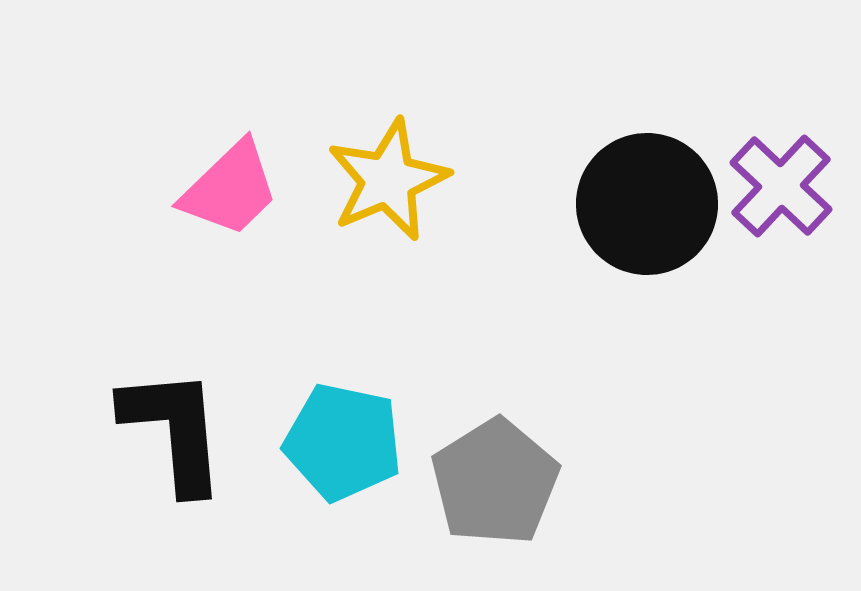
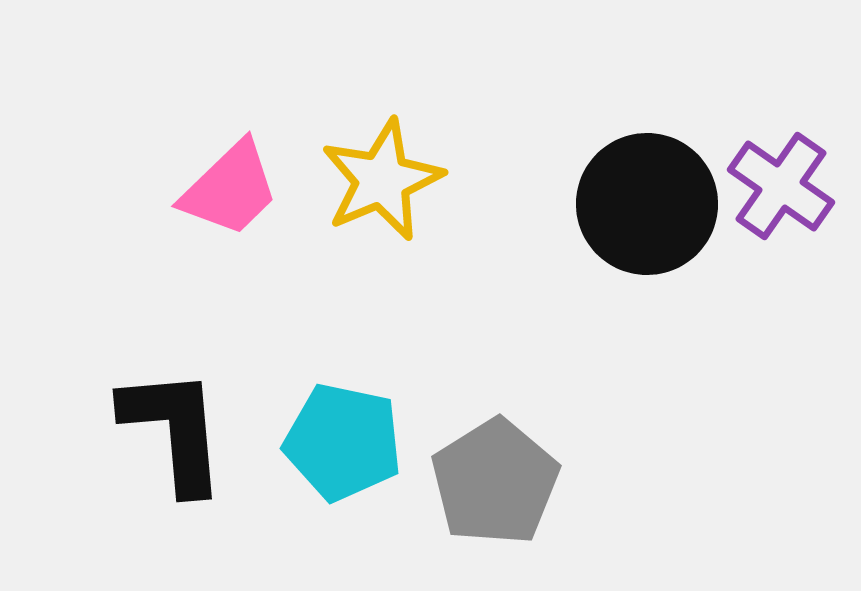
yellow star: moved 6 px left
purple cross: rotated 8 degrees counterclockwise
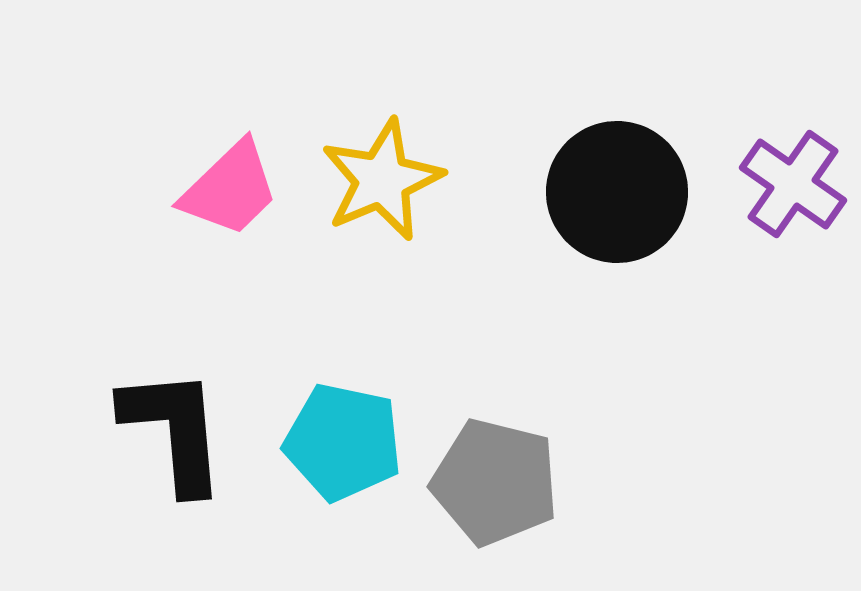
purple cross: moved 12 px right, 2 px up
black circle: moved 30 px left, 12 px up
gray pentagon: rotated 26 degrees counterclockwise
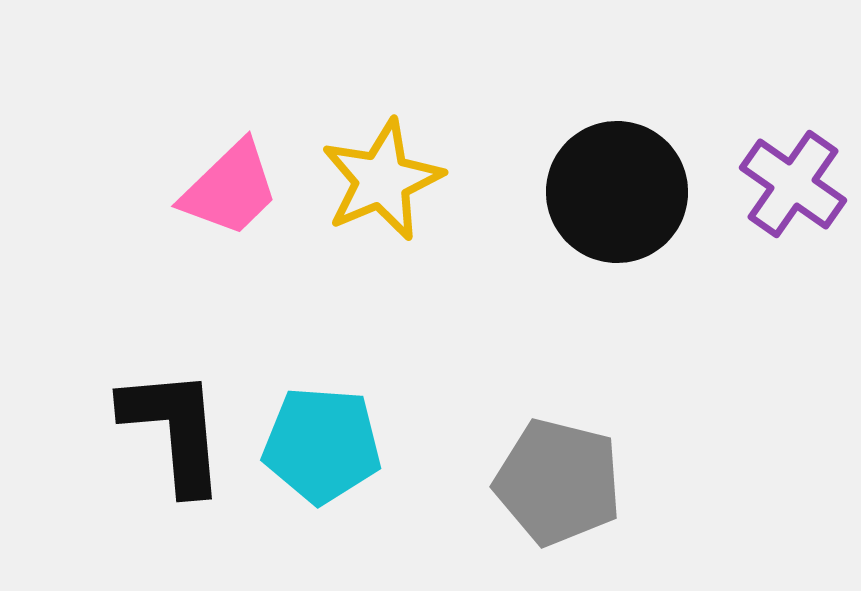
cyan pentagon: moved 21 px left, 3 px down; rotated 8 degrees counterclockwise
gray pentagon: moved 63 px right
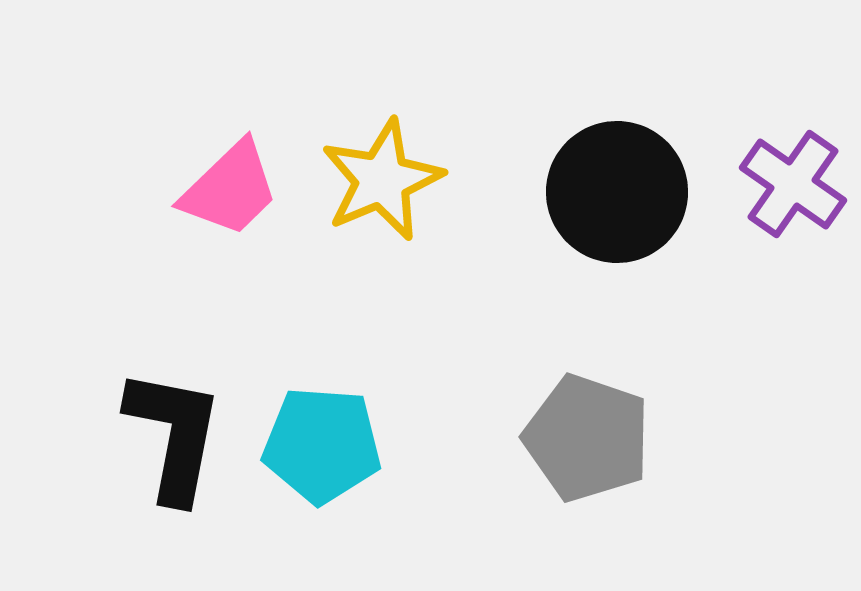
black L-shape: moved 5 px down; rotated 16 degrees clockwise
gray pentagon: moved 29 px right, 44 px up; rotated 5 degrees clockwise
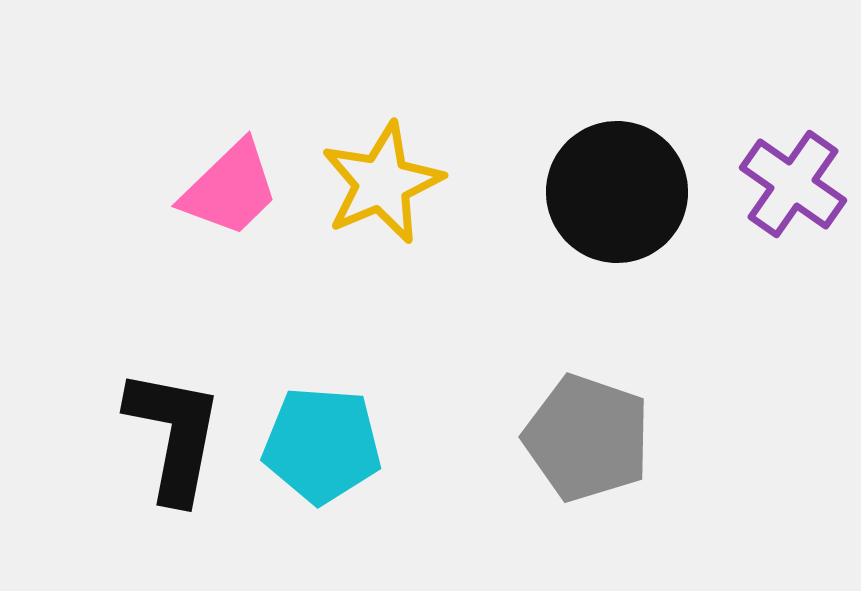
yellow star: moved 3 px down
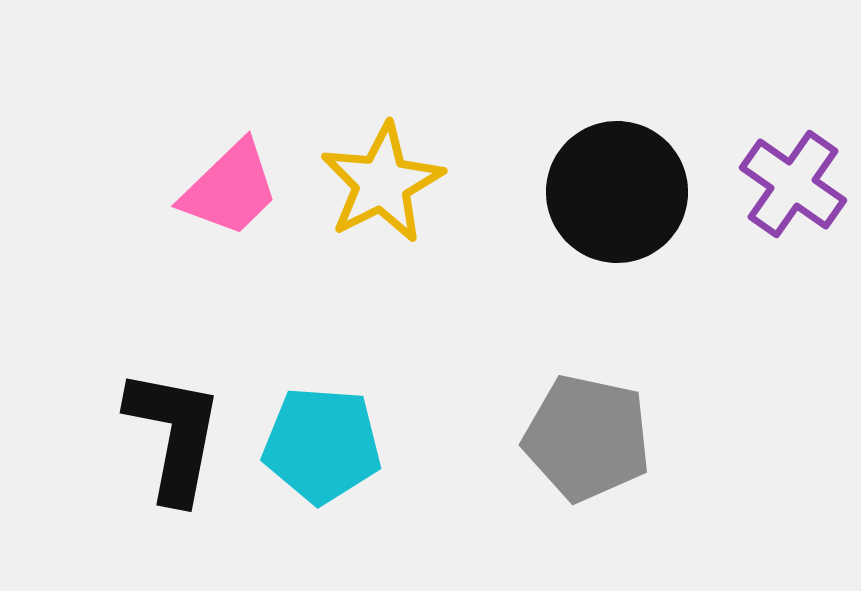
yellow star: rotated 4 degrees counterclockwise
gray pentagon: rotated 7 degrees counterclockwise
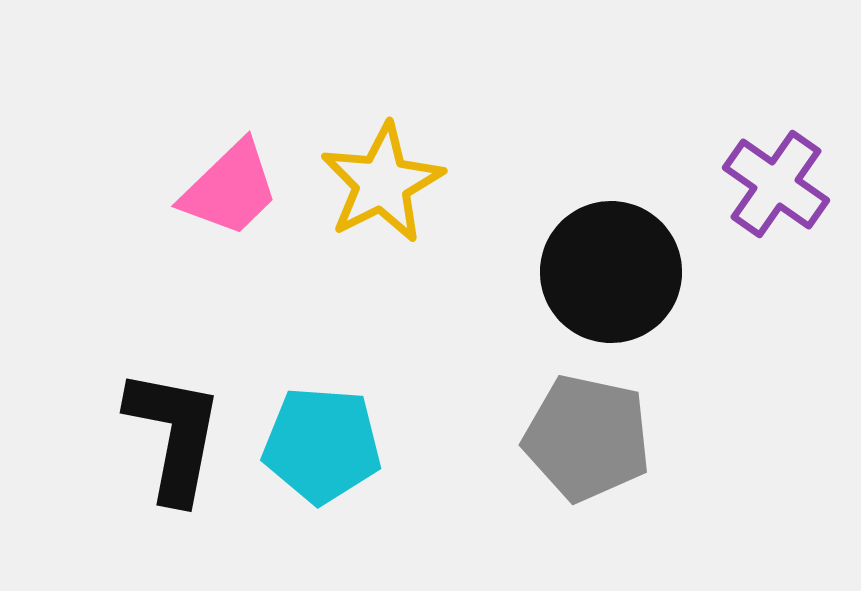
purple cross: moved 17 px left
black circle: moved 6 px left, 80 px down
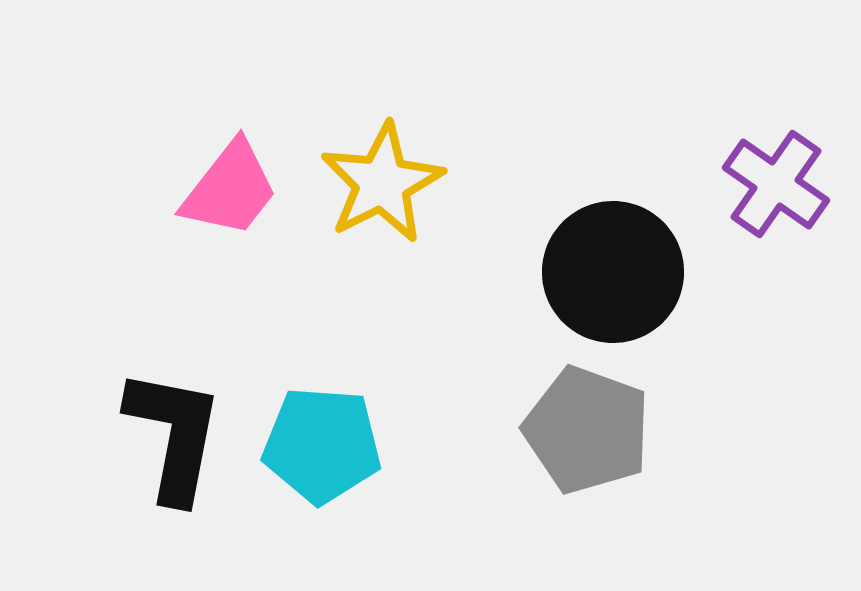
pink trapezoid: rotated 8 degrees counterclockwise
black circle: moved 2 px right
gray pentagon: moved 8 px up; rotated 8 degrees clockwise
